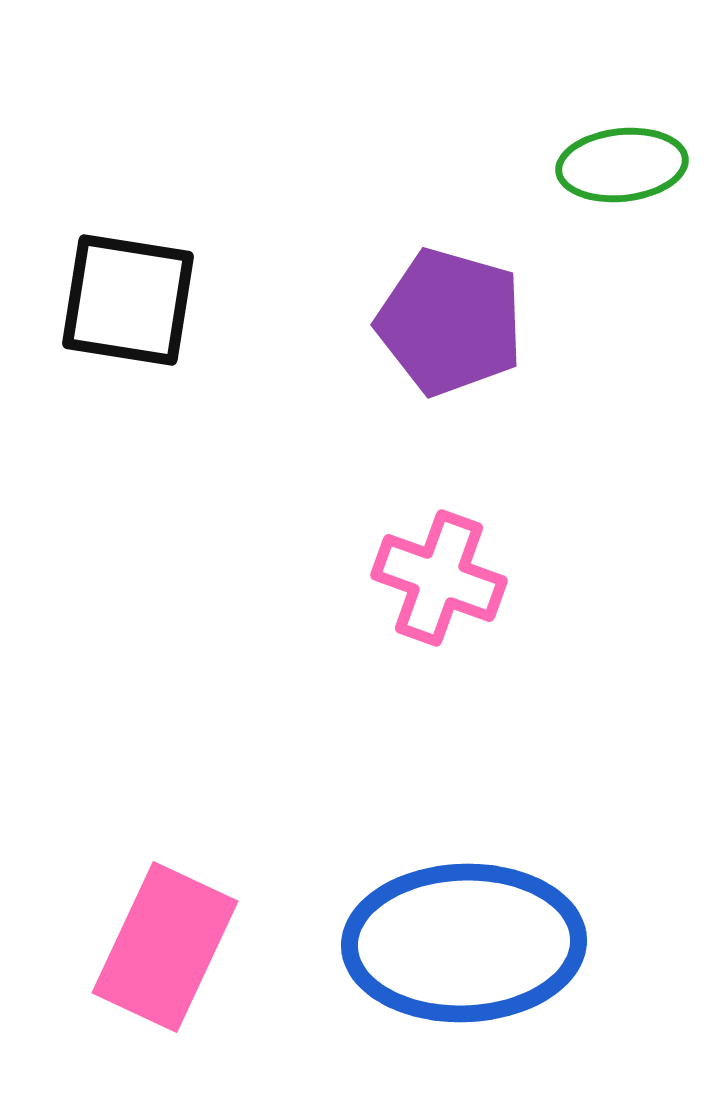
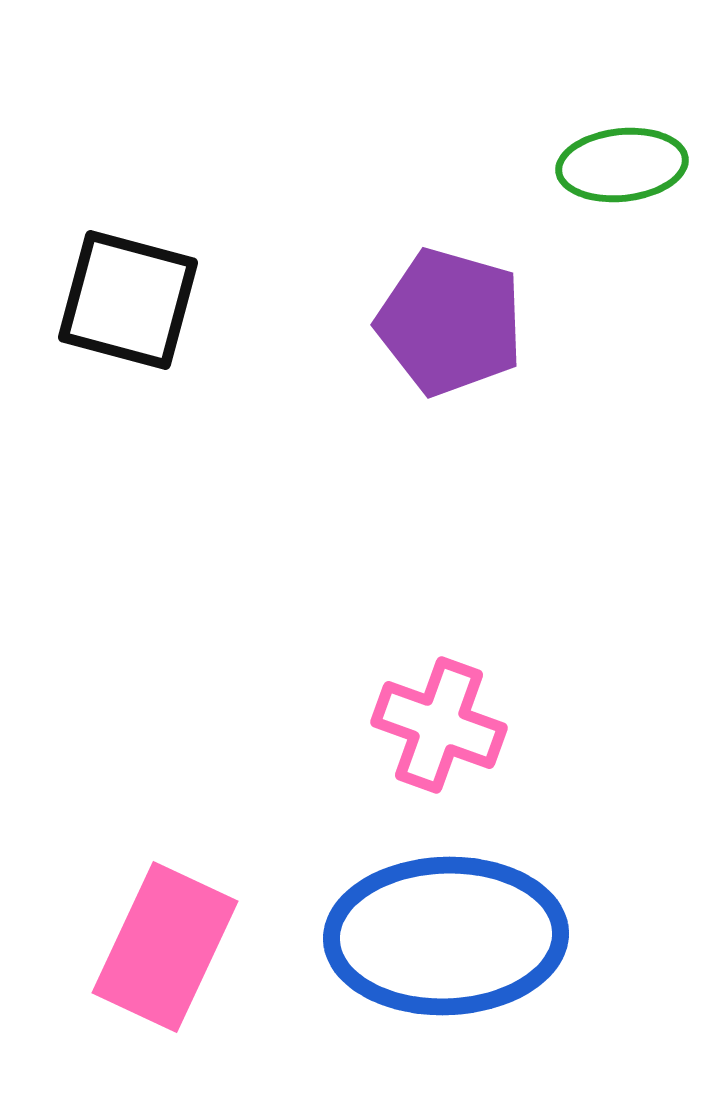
black square: rotated 6 degrees clockwise
pink cross: moved 147 px down
blue ellipse: moved 18 px left, 7 px up
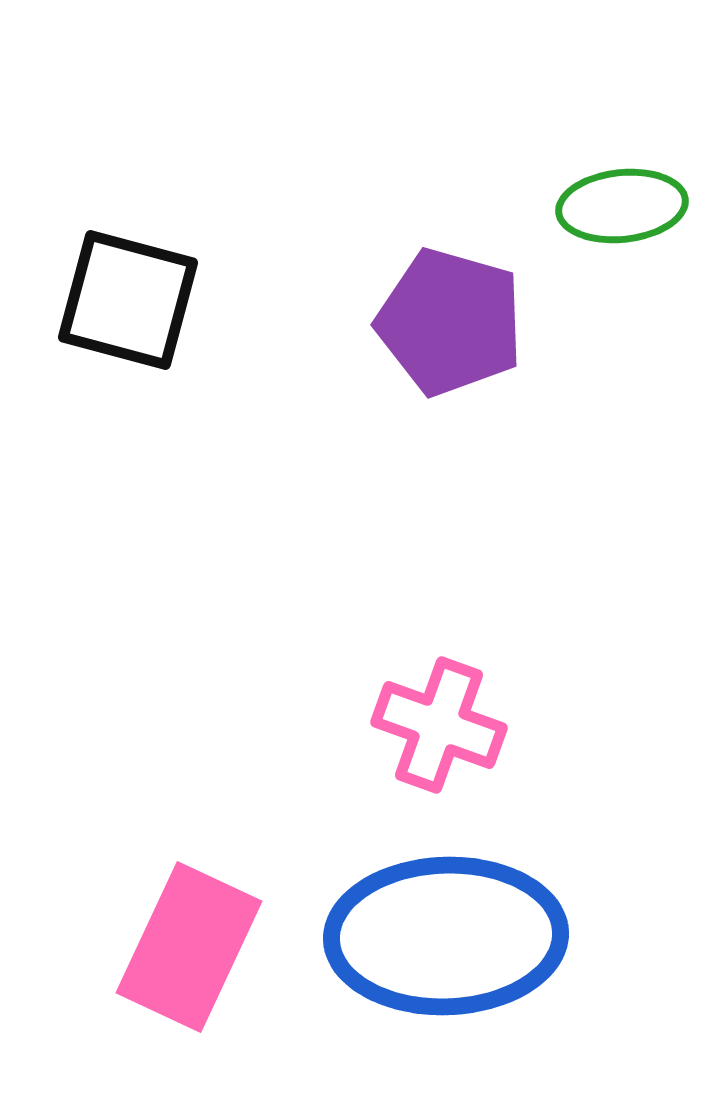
green ellipse: moved 41 px down
pink rectangle: moved 24 px right
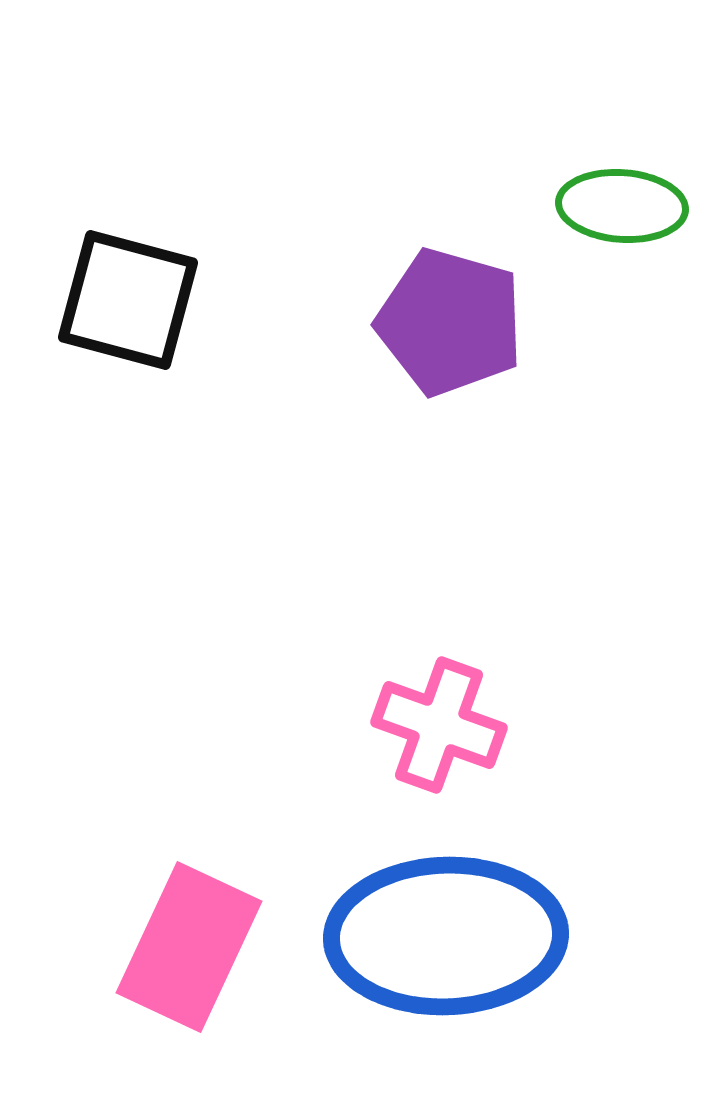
green ellipse: rotated 10 degrees clockwise
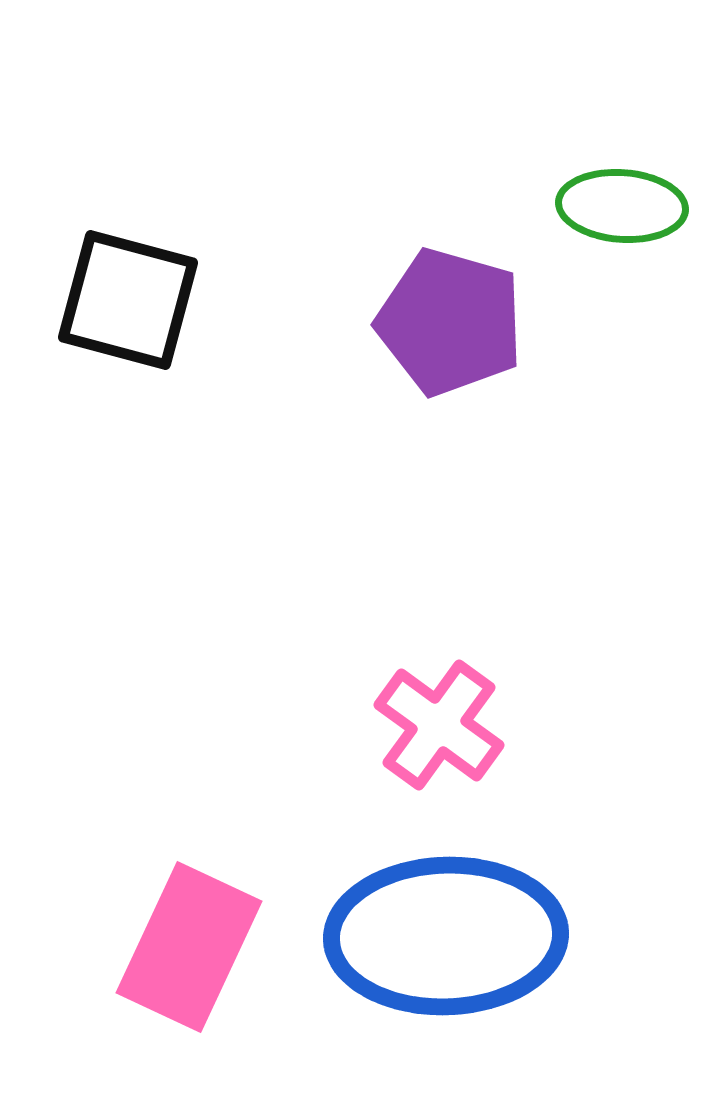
pink cross: rotated 16 degrees clockwise
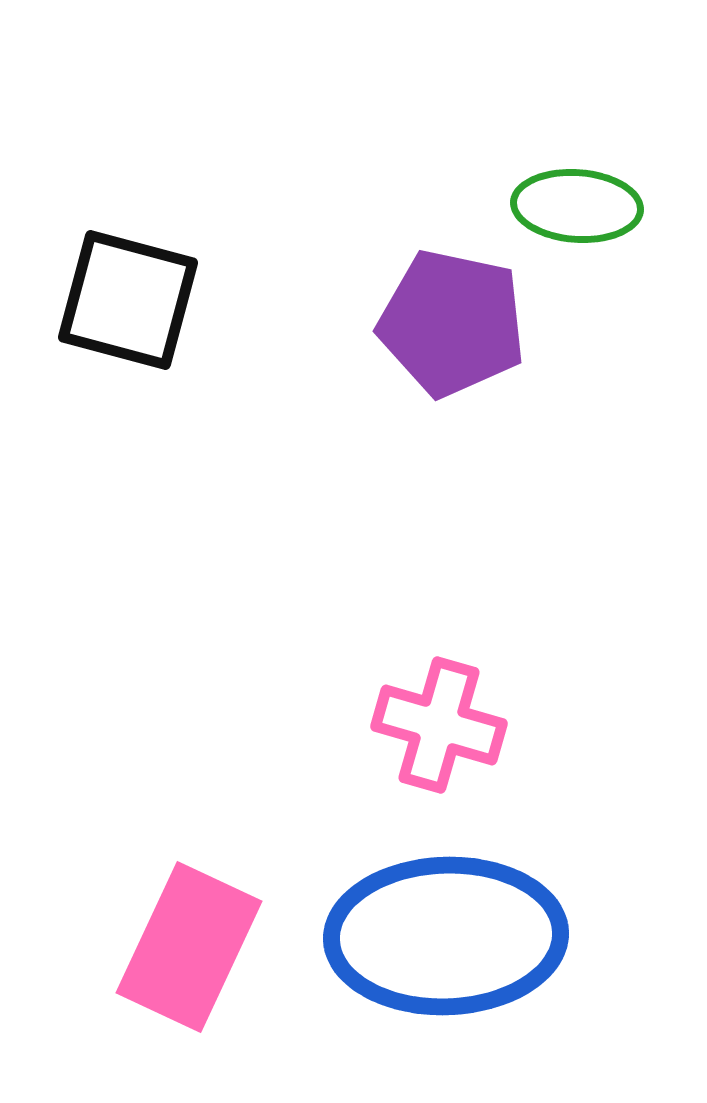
green ellipse: moved 45 px left
purple pentagon: moved 2 px right, 1 px down; rotated 4 degrees counterclockwise
pink cross: rotated 20 degrees counterclockwise
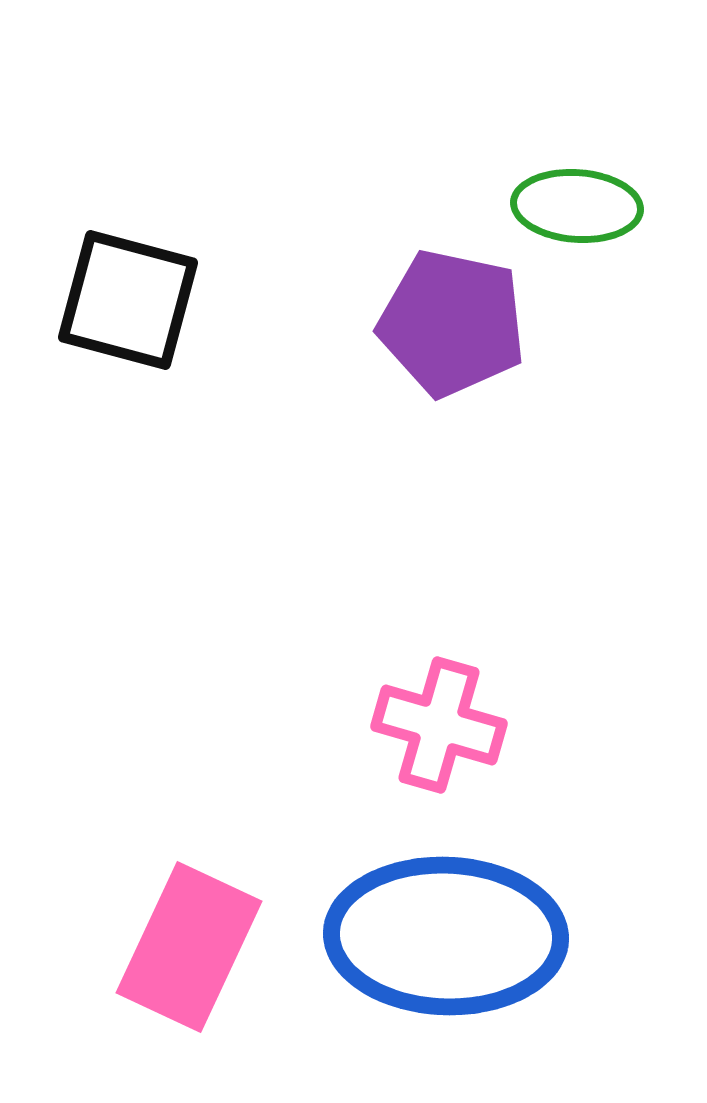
blue ellipse: rotated 4 degrees clockwise
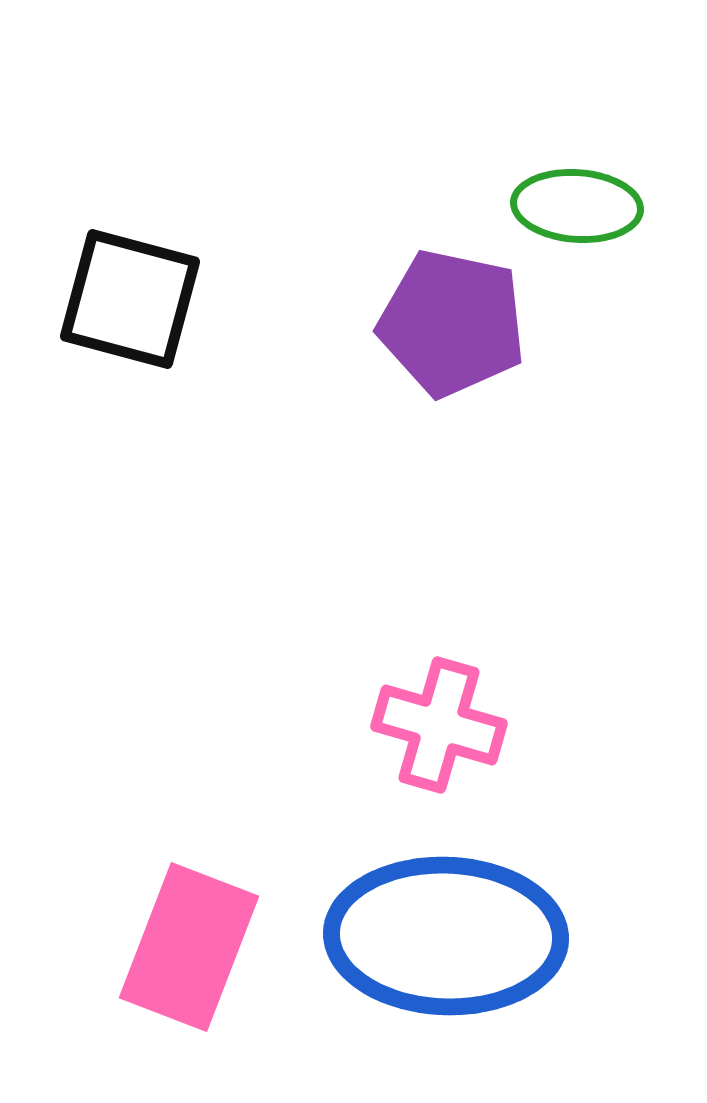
black square: moved 2 px right, 1 px up
pink rectangle: rotated 4 degrees counterclockwise
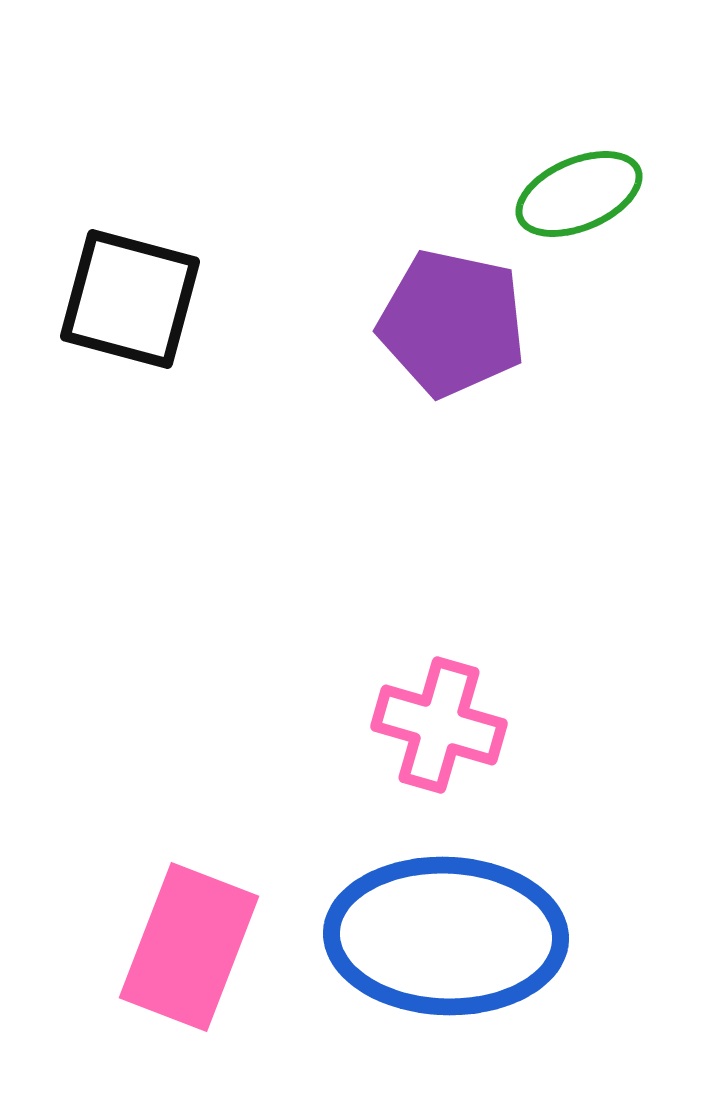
green ellipse: moved 2 px right, 12 px up; rotated 27 degrees counterclockwise
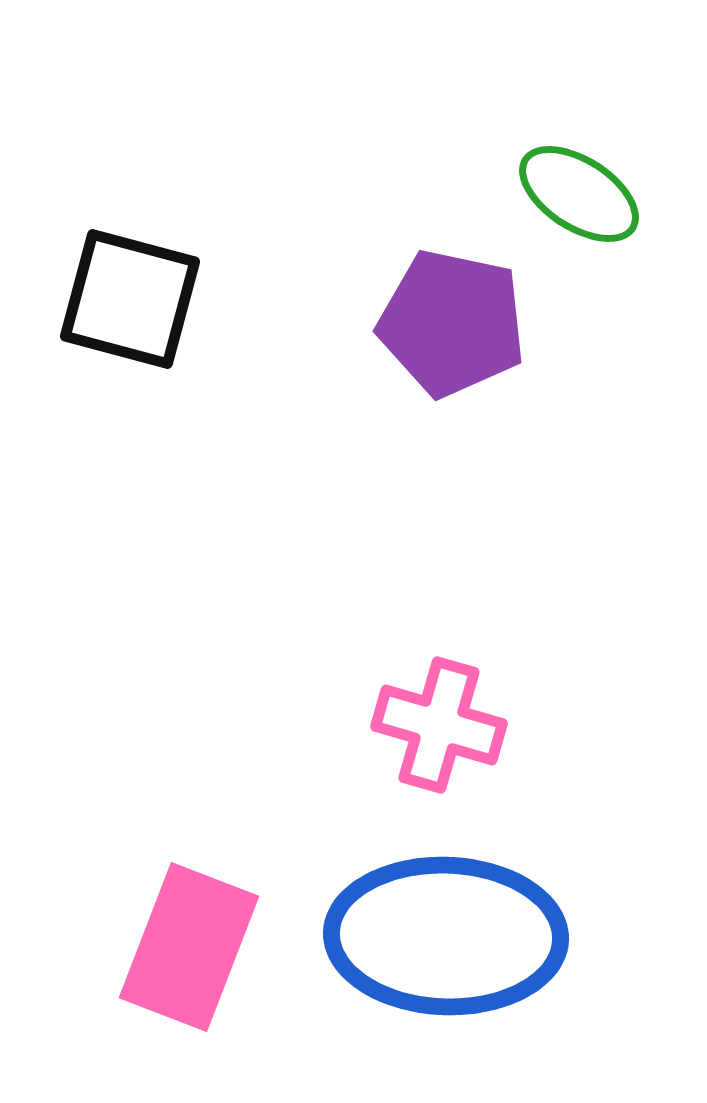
green ellipse: rotated 56 degrees clockwise
